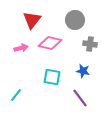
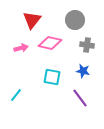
gray cross: moved 3 px left, 1 px down
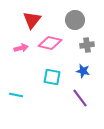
gray cross: rotated 16 degrees counterclockwise
cyan line: rotated 64 degrees clockwise
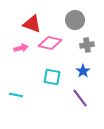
red triangle: moved 4 px down; rotated 48 degrees counterclockwise
blue star: rotated 24 degrees clockwise
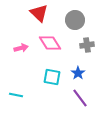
red triangle: moved 7 px right, 11 px up; rotated 24 degrees clockwise
pink diamond: rotated 45 degrees clockwise
blue star: moved 5 px left, 2 px down
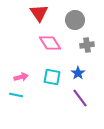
red triangle: rotated 12 degrees clockwise
pink arrow: moved 29 px down
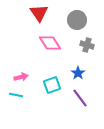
gray circle: moved 2 px right
gray cross: rotated 24 degrees clockwise
cyan square: moved 8 px down; rotated 30 degrees counterclockwise
